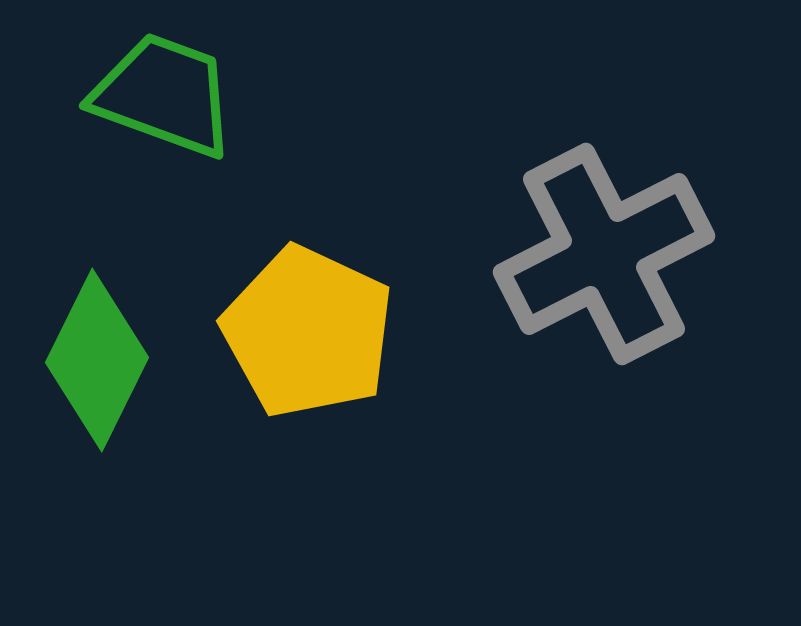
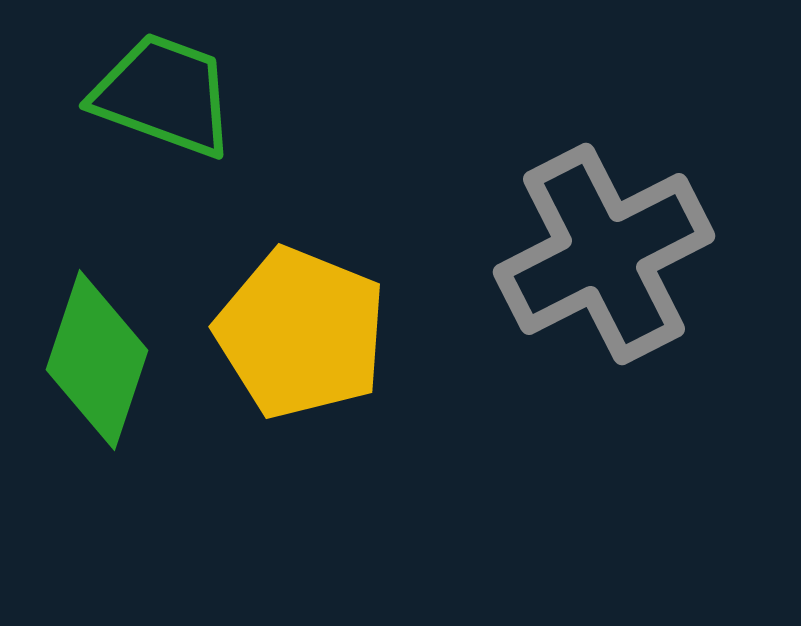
yellow pentagon: moved 7 px left, 1 px down; rotated 3 degrees counterclockwise
green diamond: rotated 8 degrees counterclockwise
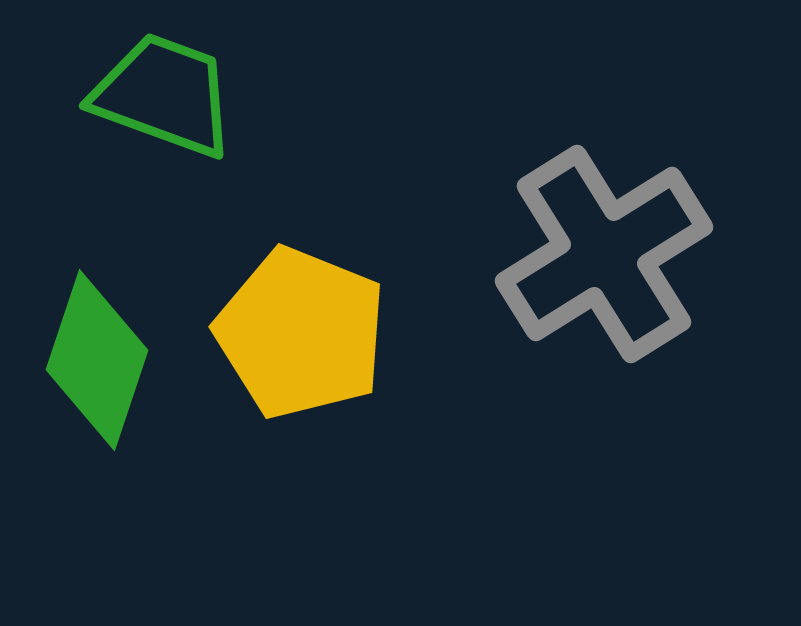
gray cross: rotated 5 degrees counterclockwise
